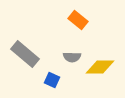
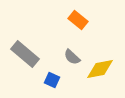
gray semicircle: rotated 42 degrees clockwise
yellow diamond: moved 2 px down; rotated 12 degrees counterclockwise
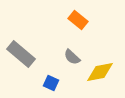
gray rectangle: moved 4 px left
yellow diamond: moved 3 px down
blue square: moved 1 px left, 3 px down
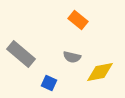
gray semicircle: rotated 30 degrees counterclockwise
blue square: moved 2 px left
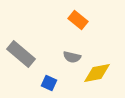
yellow diamond: moved 3 px left, 1 px down
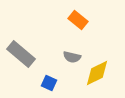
yellow diamond: rotated 16 degrees counterclockwise
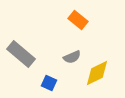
gray semicircle: rotated 36 degrees counterclockwise
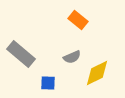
blue square: moved 1 px left; rotated 21 degrees counterclockwise
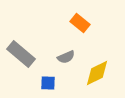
orange rectangle: moved 2 px right, 3 px down
gray semicircle: moved 6 px left
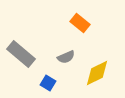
blue square: rotated 28 degrees clockwise
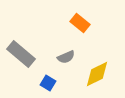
yellow diamond: moved 1 px down
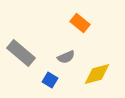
gray rectangle: moved 1 px up
yellow diamond: rotated 12 degrees clockwise
blue square: moved 2 px right, 3 px up
